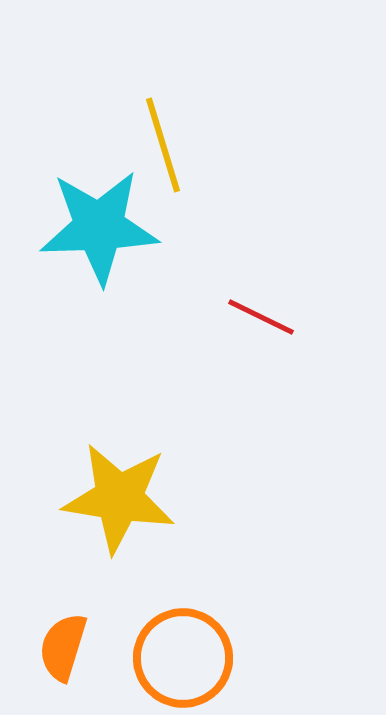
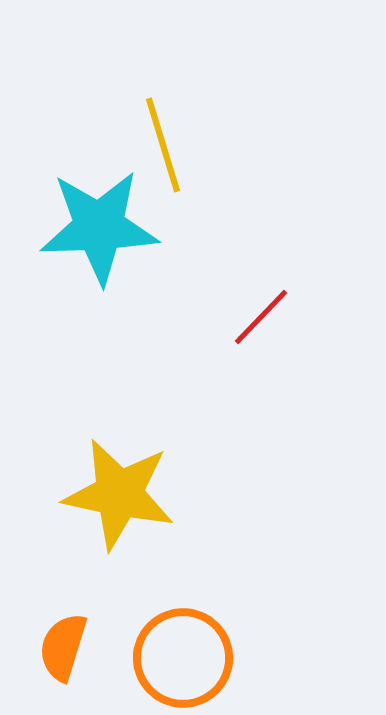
red line: rotated 72 degrees counterclockwise
yellow star: moved 4 px up; rotated 3 degrees clockwise
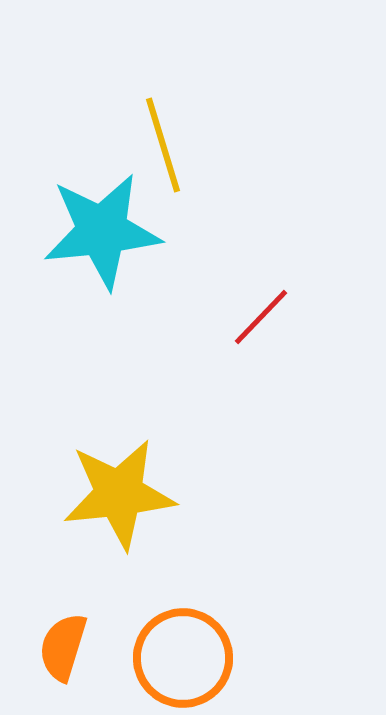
cyan star: moved 3 px right, 4 px down; rotated 4 degrees counterclockwise
yellow star: rotated 18 degrees counterclockwise
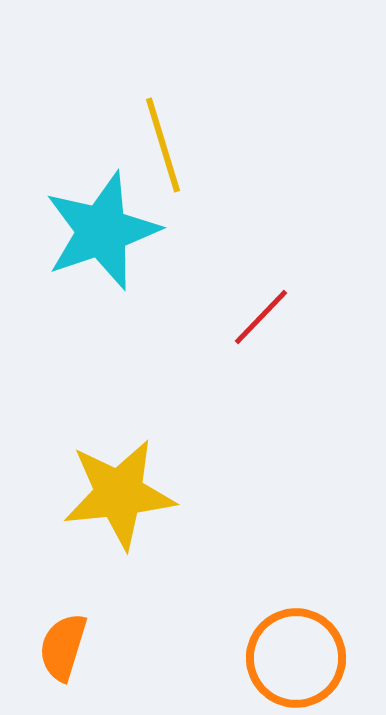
cyan star: rotated 13 degrees counterclockwise
orange circle: moved 113 px right
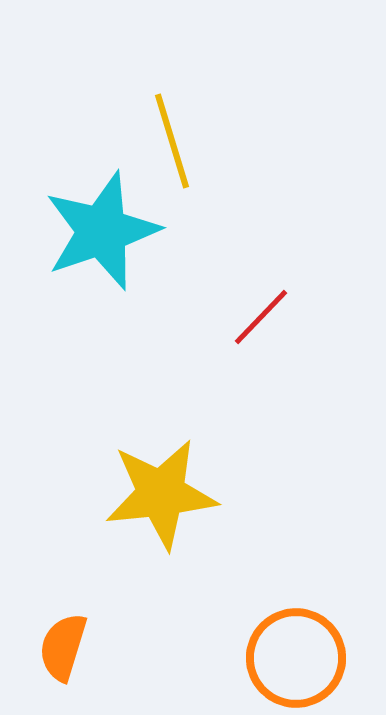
yellow line: moved 9 px right, 4 px up
yellow star: moved 42 px right
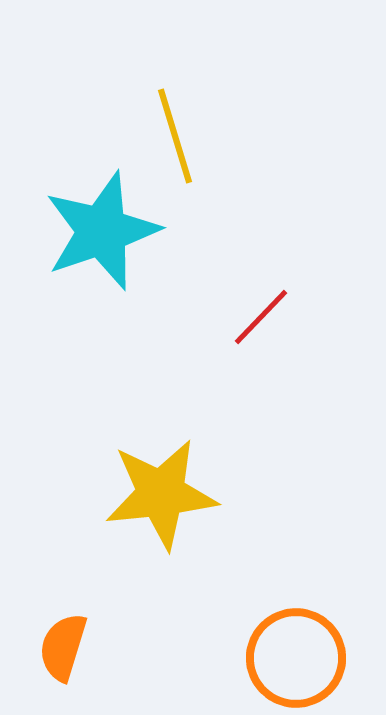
yellow line: moved 3 px right, 5 px up
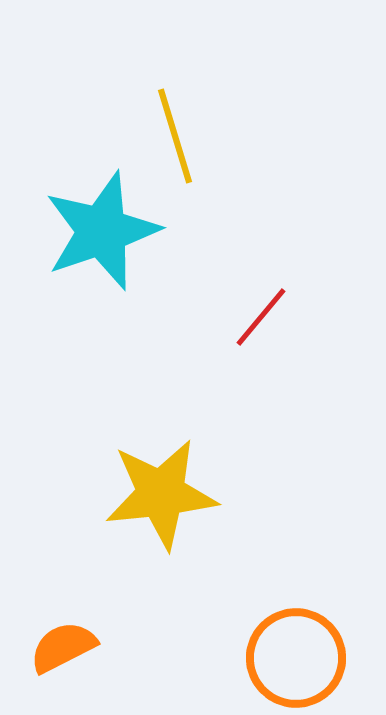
red line: rotated 4 degrees counterclockwise
orange semicircle: rotated 46 degrees clockwise
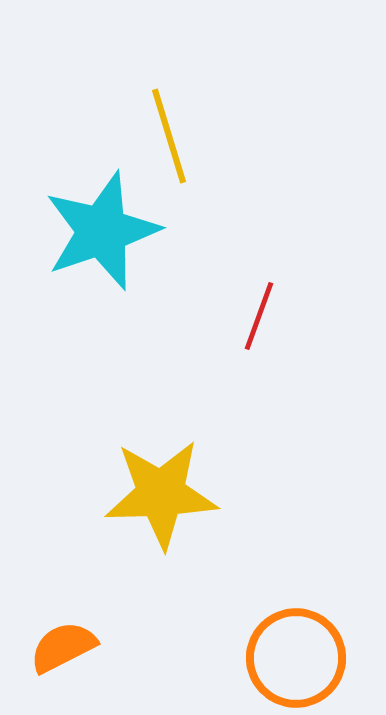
yellow line: moved 6 px left
red line: moved 2 px left, 1 px up; rotated 20 degrees counterclockwise
yellow star: rotated 4 degrees clockwise
